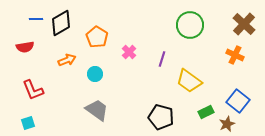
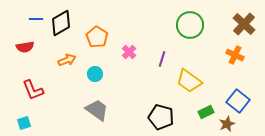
cyan square: moved 4 px left
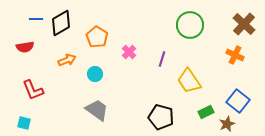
yellow trapezoid: rotated 20 degrees clockwise
cyan square: rotated 32 degrees clockwise
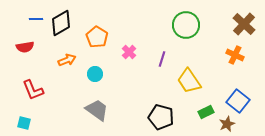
green circle: moved 4 px left
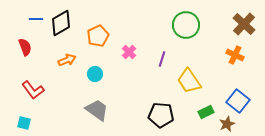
orange pentagon: moved 1 px right, 1 px up; rotated 15 degrees clockwise
red semicircle: rotated 102 degrees counterclockwise
red L-shape: rotated 15 degrees counterclockwise
black pentagon: moved 2 px up; rotated 10 degrees counterclockwise
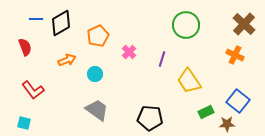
black pentagon: moved 11 px left, 3 px down
brown star: rotated 21 degrees clockwise
